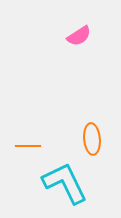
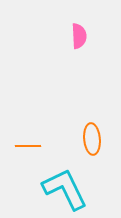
pink semicircle: rotated 60 degrees counterclockwise
cyan L-shape: moved 6 px down
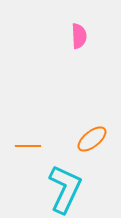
orange ellipse: rotated 56 degrees clockwise
cyan L-shape: rotated 51 degrees clockwise
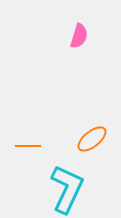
pink semicircle: rotated 20 degrees clockwise
cyan L-shape: moved 2 px right
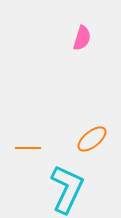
pink semicircle: moved 3 px right, 2 px down
orange line: moved 2 px down
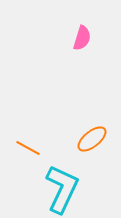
orange line: rotated 30 degrees clockwise
cyan L-shape: moved 5 px left
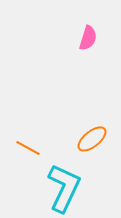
pink semicircle: moved 6 px right
cyan L-shape: moved 2 px right, 1 px up
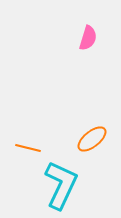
orange line: rotated 15 degrees counterclockwise
cyan L-shape: moved 3 px left, 3 px up
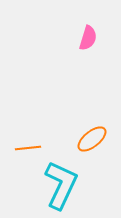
orange line: rotated 20 degrees counterclockwise
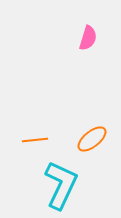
orange line: moved 7 px right, 8 px up
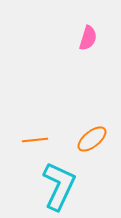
cyan L-shape: moved 2 px left, 1 px down
